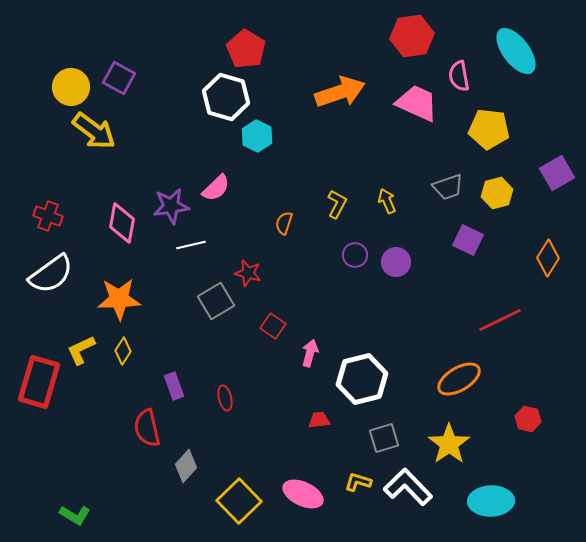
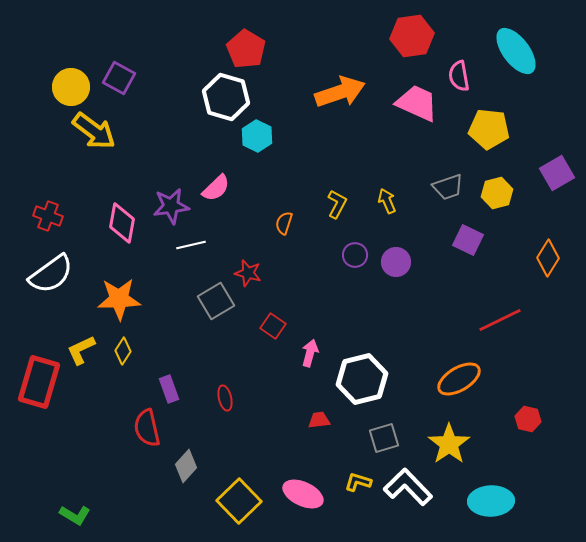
purple rectangle at (174, 386): moved 5 px left, 3 px down
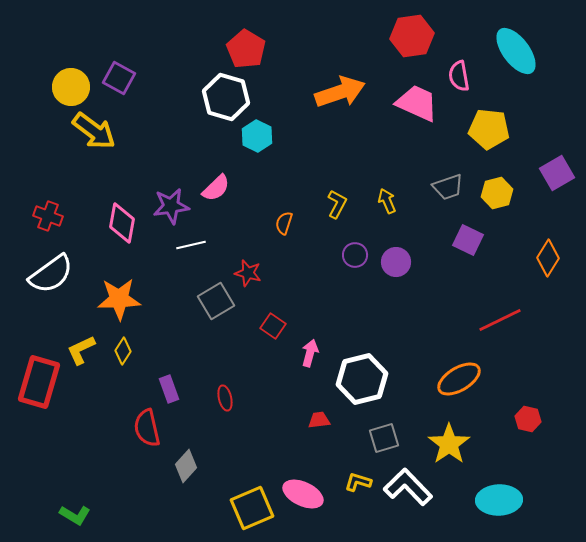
yellow square at (239, 501): moved 13 px right, 7 px down; rotated 21 degrees clockwise
cyan ellipse at (491, 501): moved 8 px right, 1 px up
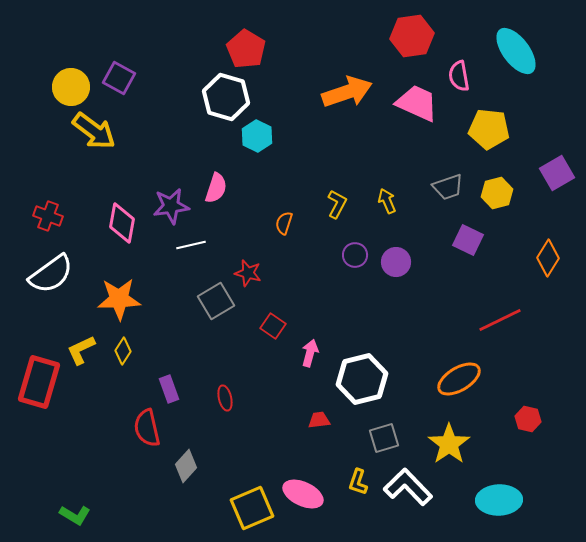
orange arrow at (340, 92): moved 7 px right
pink semicircle at (216, 188): rotated 28 degrees counterclockwise
yellow L-shape at (358, 482): rotated 88 degrees counterclockwise
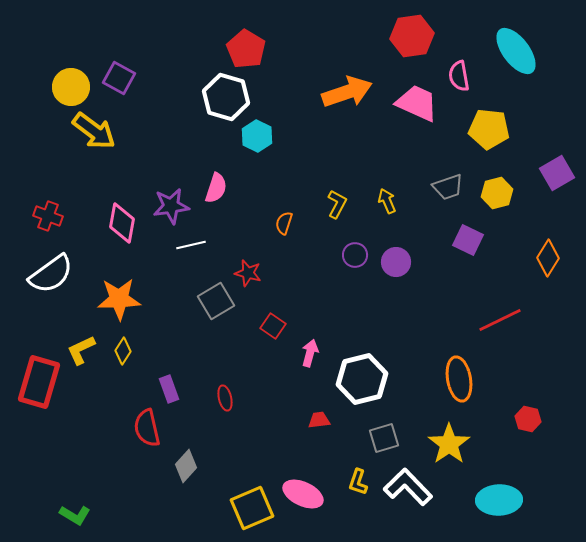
orange ellipse at (459, 379): rotated 69 degrees counterclockwise
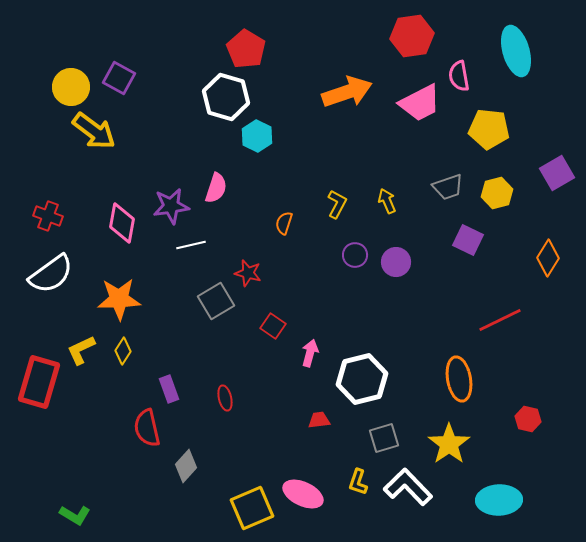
cyan ellipse at (516, 51): rotated 21 degrees clockwise
pink trapezoid at (417, 103): moved 3 px right; rotated 129 degrees clockwise
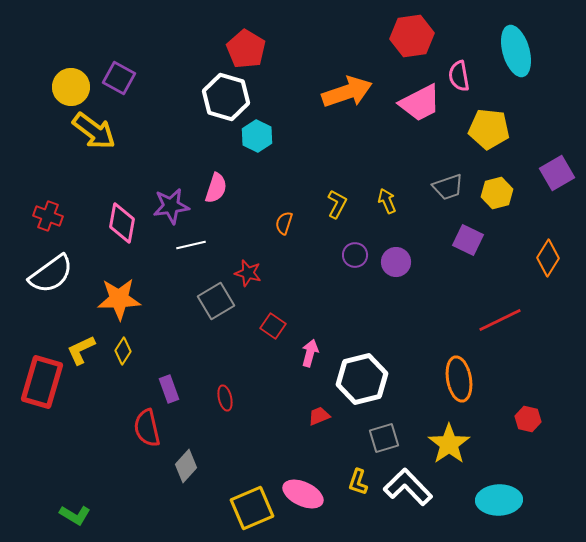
red rectangle at (39, 382): moved 3 px right
red trapezoid at (319, 420): moved 4 px up; rotated 15 degrees counterclockwise
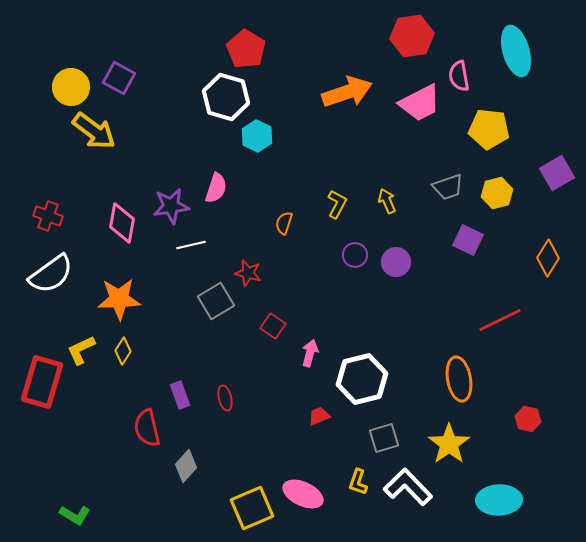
purple rectangle at (169, 389): moved 11 px right, 6 px down
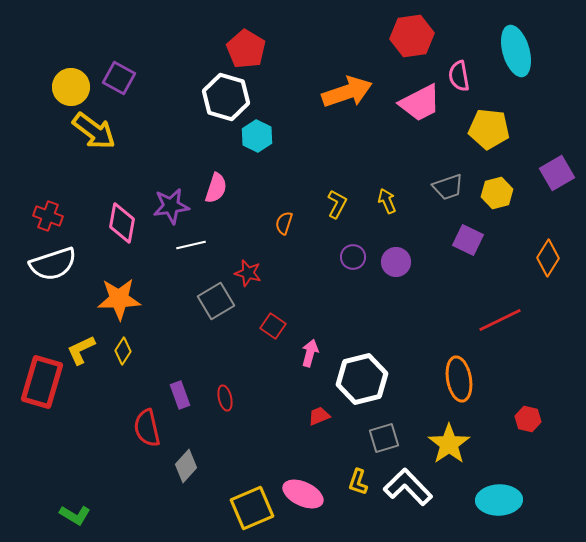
purple circle at (355, 255): moved 2 px left, 2 px down
white semicircle at (51, 274): moved 2 px right, 10 px up; rotated 18 degrees clockwise
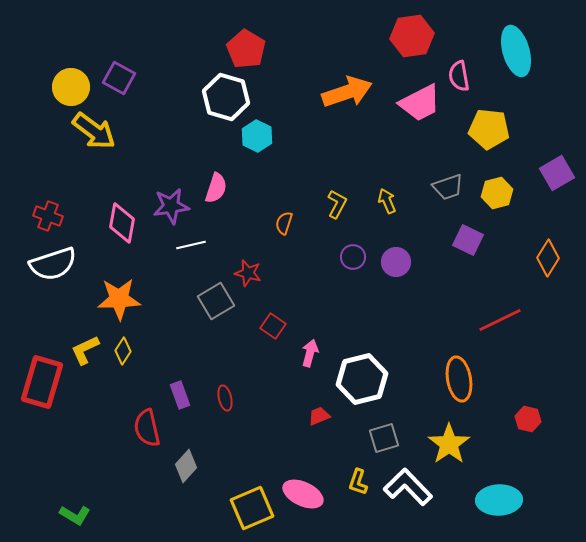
yellow L-shape at (81, 350): moved 4 px right
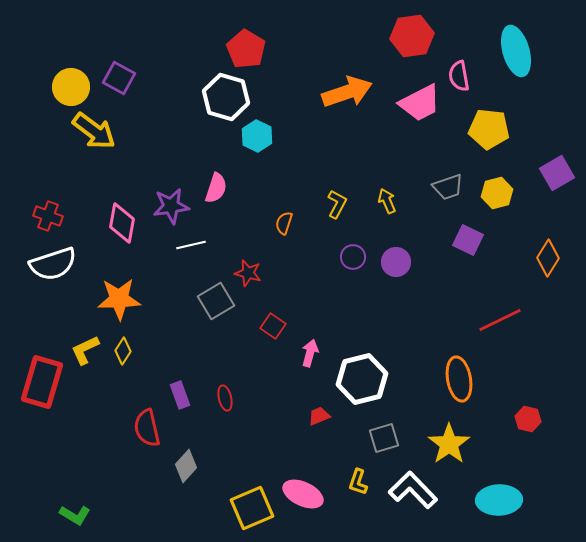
white L-shape at (408, 487): moved 5 px right, 3 px down
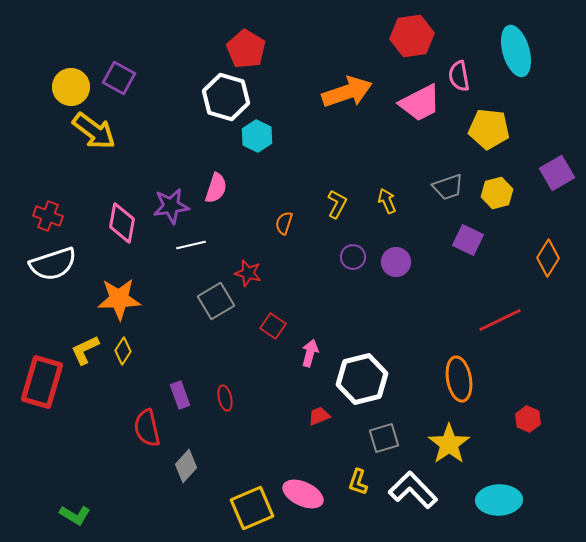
red hexagon at (528, 419): rotated 10 degrees clockwise
